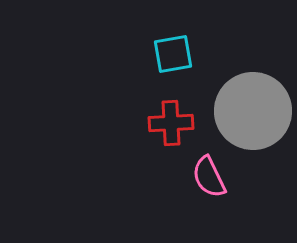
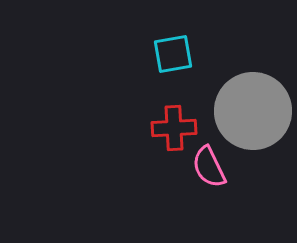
red cross: moved 3 px right, 5 px down
pink semicircle: moved 10 px up
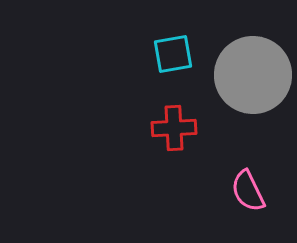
gray circle: moved 36 px up
pink semicircle: moved 39 px right, 24 px down
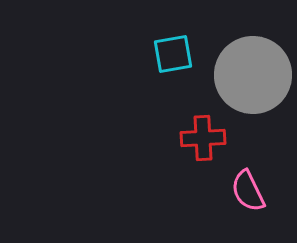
red cross: moved 29 px right, 10 px down
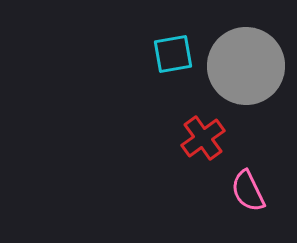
gray circle: moved 7 px left, 9 px up
red cross: rotated 33 degrees counterclockwise
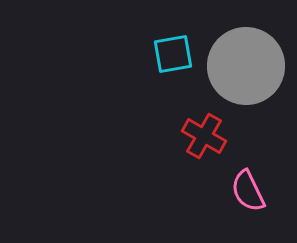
red cross: moved 1 px right, 2 px up; rotated 24 degrees counterclockwise
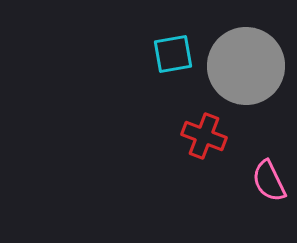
red cross: rotated 9 degrees counterclockwise
pink semicircle: moved 21 px right, 10 px up
